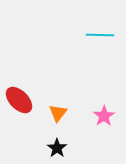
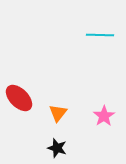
red ellipse: moved 2 px up
black star: rotated 18 degrees counterclockwise
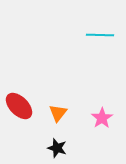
red ellipse: moved 8 px down
pink star: moved 2 px left, 2 px down
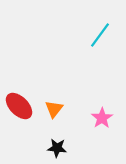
cyan line: rotated 56 degrees counterclockwise
orange triangle: moved 4 px left, 4 px up
black star: rotated 12 degrees counterclockwise
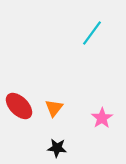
cyan line: moved 8 px left, 2 px up
orange triangle: moved 1 px up
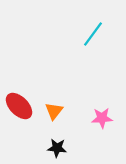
cyan line: moved 1 px right, 1 px down
orange triangle: moved 3 px down
pink star: rotated 30 degrees clockwise
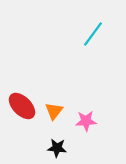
red ellipse: moved 3 px right
pink star: moved 16 px left, 3 px down
